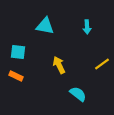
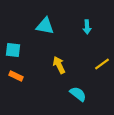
cyan square: moved 5 px left, 2 px up
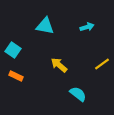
cyan arrow: rotated 104 degrees counterclockwise
cyan square: rotated 28 degrees clockwise
yellow arrow: rotated 24 degrees counterclockwise
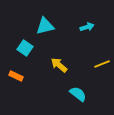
cyan triangle: rotated 24 degrees counterclockwise
cyan square: moved 12 px right, 2 px up
yellow line: rotated 14 degrees clockwise
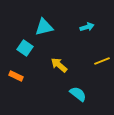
cyan triangle: moved 1 px left, 1 px down
yellow line: moved 3 px up
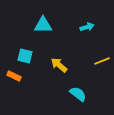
cyan triangle: moved 1 px left, 2 px up; rotated 12 degrees clockwise
cyan square: moved 8 px down; rotated 21 degrees counterclockwise
orange rectangle: moved 2 px left
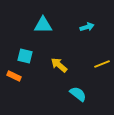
yellow line: moved 3 px down
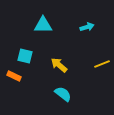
cyan semicircle: moved 15 px left
